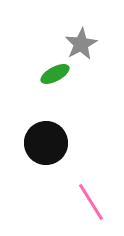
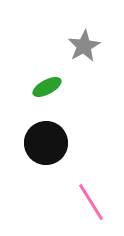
gray star: moved 3 px right, 2 px down
green ellipse: moved 8 px left, 13 px down
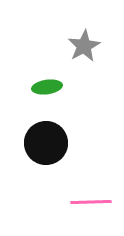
green ellipse: rotated 20 degrees clockwise
pink line: rotated 60 degrees counterclockwise
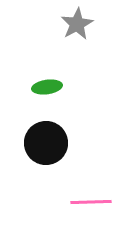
gray star: moved 7 px left, 22 px up
